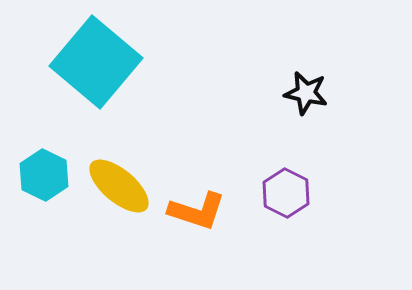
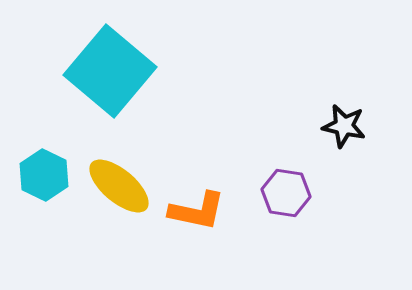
cyan square: moved 14 px right, 9 px down
black star: moved 38 px right, 33 px down
purple hexagon: rotated 18 degrees counterclockwise
orange L-shape: rotated 6 degrees counterclockwise
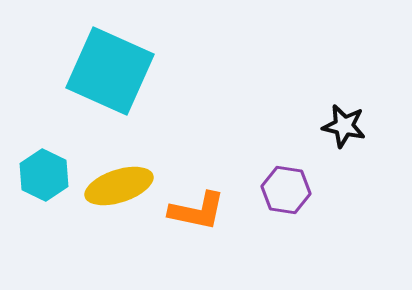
cyan square: rotated 16 degrees counterclockwise
yellow ellipse: rotated 58 degrees counterclockwise
purple hexagon: moved 3 px up
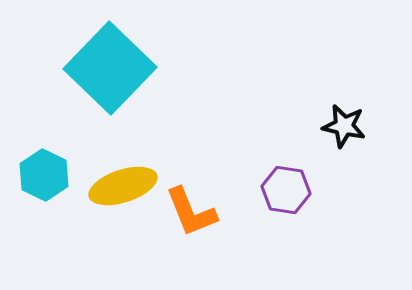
cyan square: moved 3 px up; rotated 20 degrees clockwise
yellow ellipse: moved 4 px right
orange L-shape: moved 6 px left, 1 px down; rotated 56 degrees clockwise
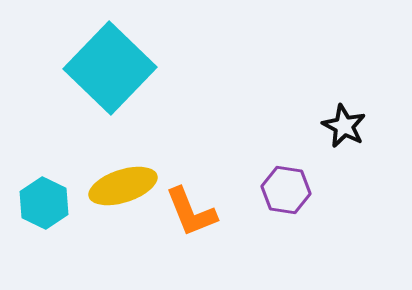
black star: rotated 15 degrees clockwise
cyan hexagon: moved 28 px down
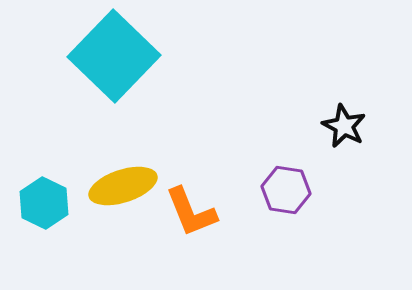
cyan square: moved 4 px right, 12 px up
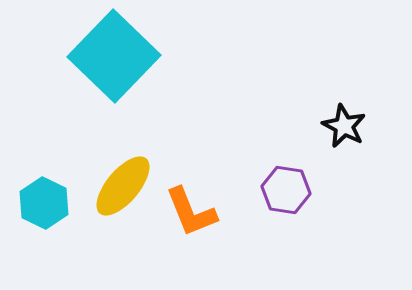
yellow ellipse: rotated 32 degrees counterclockwise
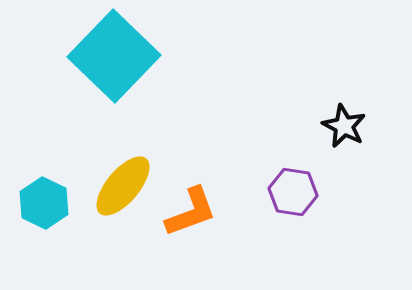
purple hexagon: moved 7 px right, 2 px down
orange L-shape: rotated 88 degrees counterclockwise
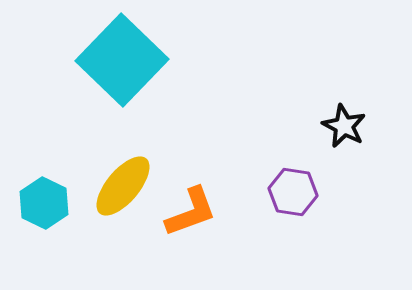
cyan square: moved 8 px right, 4 px down
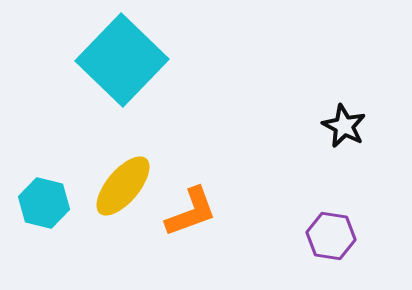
purple hexagon: moved 38 px right, 44 px down
cyan hexagon: rotated 12 degrees counterclockwise
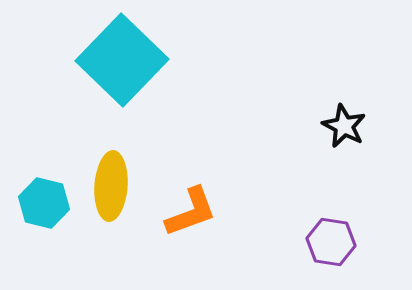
yellow ellipse: moved 12 px left; rotated 36 degrees counterclockwise
purple hexagon: moved 6 px down
